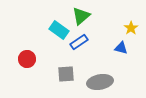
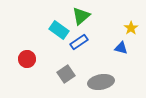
gray square: rotated 30 degrees counterclockwise
gray ellipse: moved 1 px right
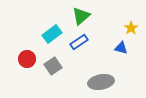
cyan rectangle: moved 7 px left, 4 px down; rotated 72 degrees counterclockwise
gray square: moved 13 px left, 8 px up
